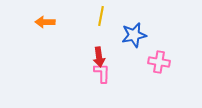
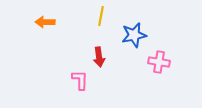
pink L-shape: moved 22 px left, 7 px down
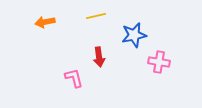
yellow line: moved 5 px left; rotated 66 degrees clockwise
orange arrow: rotated 12 degrees counterclockwise
pink L-shape: moved 6 px left, 2 px up; rotated 15 degrees counterclockwise
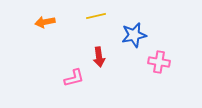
pink L-shape: rotated 90 degrees clockwise
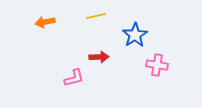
blue star: moved 1 px right; rotated 20 degrees counterclockwise
red arrow: rotated 84 degrees counterclockwise
pink cross: moved 2 px left, 3 px down
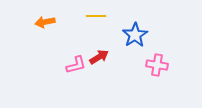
yellow line: rotated 12 degrees clockwise
red arrow: rotated 30 degrees counterclockwise
pink L-shape: moved 2 px right, 13 px up
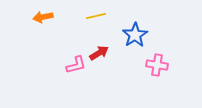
yellow line: rotated 12 degrees counterclockwise
orange arrow: moved 2 px left, 5 px up
red arrow: moved 4 px up
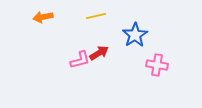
pink L-shape: moved 4 px right, 5 px up
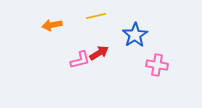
orange arrow: moved 9 px right, 8 px down
